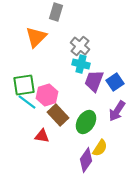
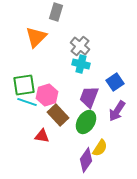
purple trapezoid: moved 5 px left, 16 px down
cyan line: rotated 18 degrees counterclockwise
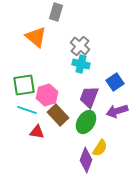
orange triangle: rotated 35 degrees counterclockwise
cyan line: moved 8 px down
purple arrow: rotated 40 degrees clockwise
red triangle: moved 5 px left, 4 px up
purple diamond: rotated 15 degrees counterclockwise
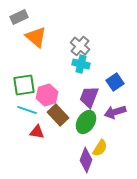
gray rectangle: moved 37 px left, 5 px down; rotated 48 degrees clockwise
purple arrow: moved 2 px left, 1 px down
